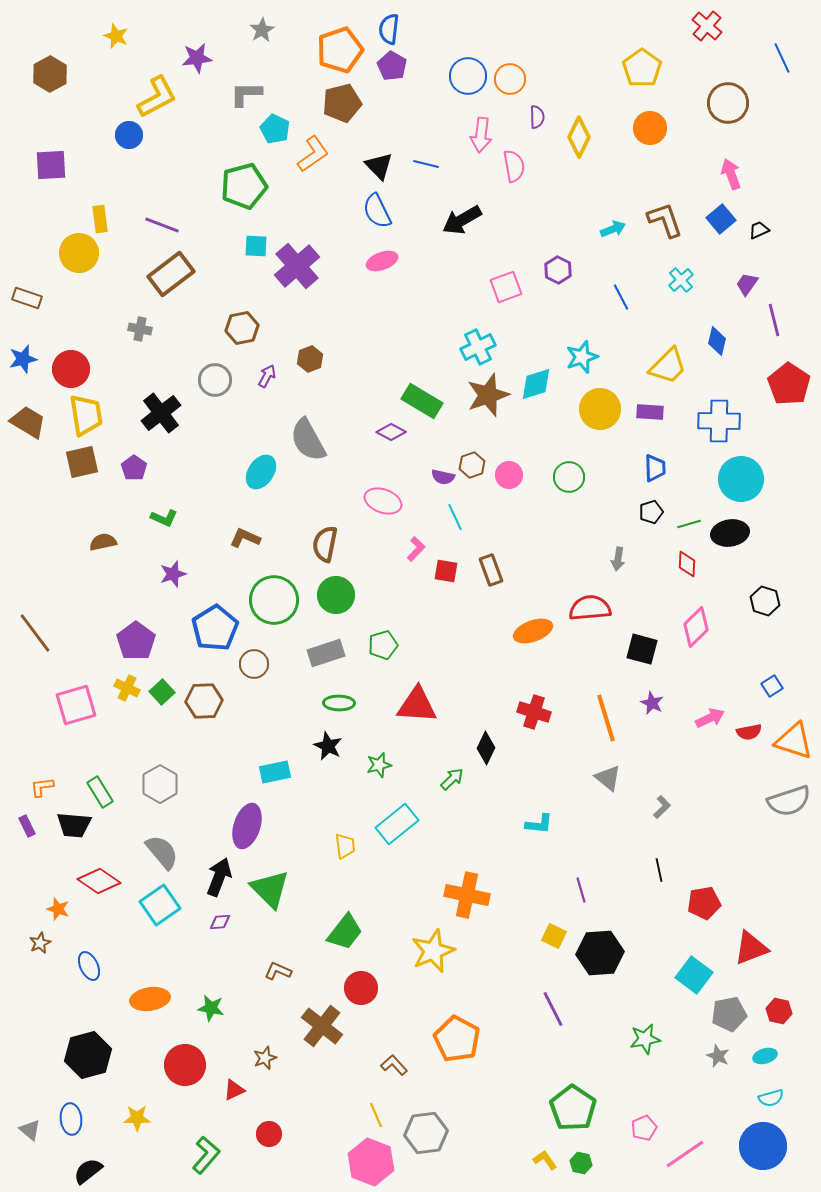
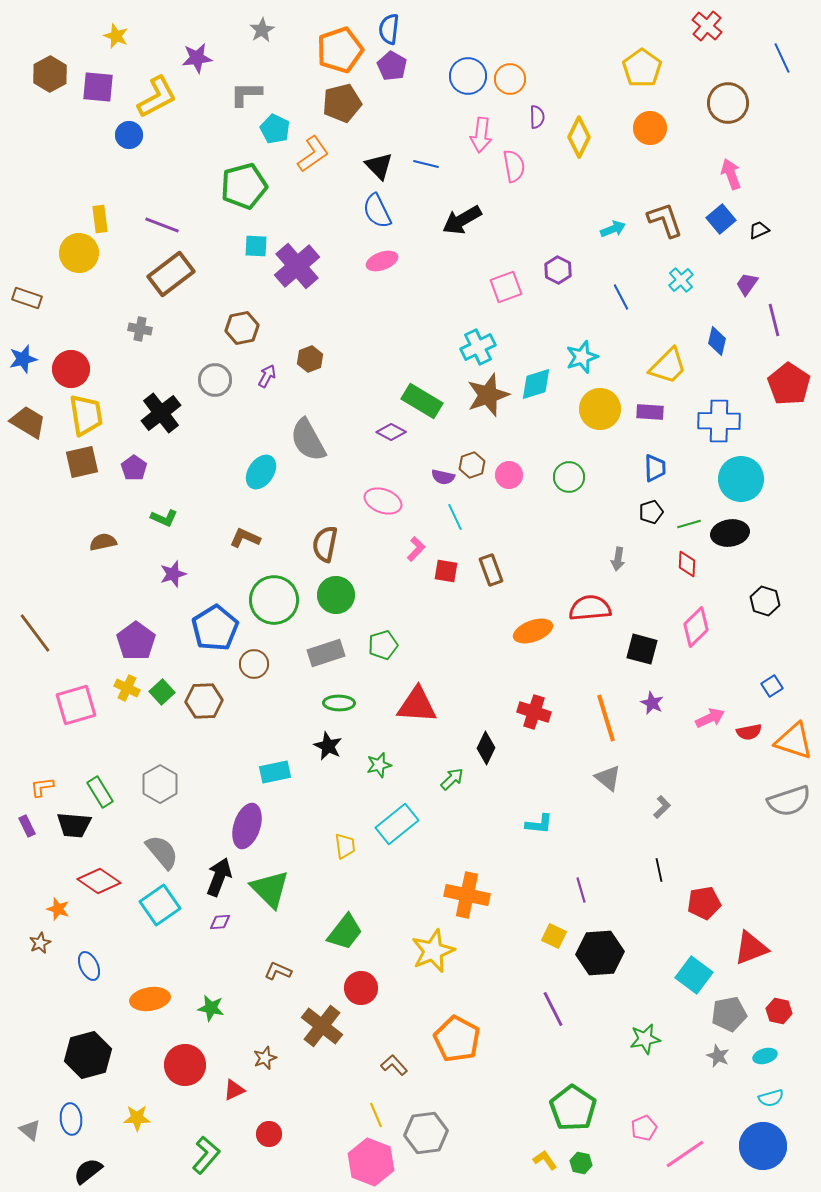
purple square at (51, 165): moved 47 px right, 78 px up; rotated 8 degrees clockwise
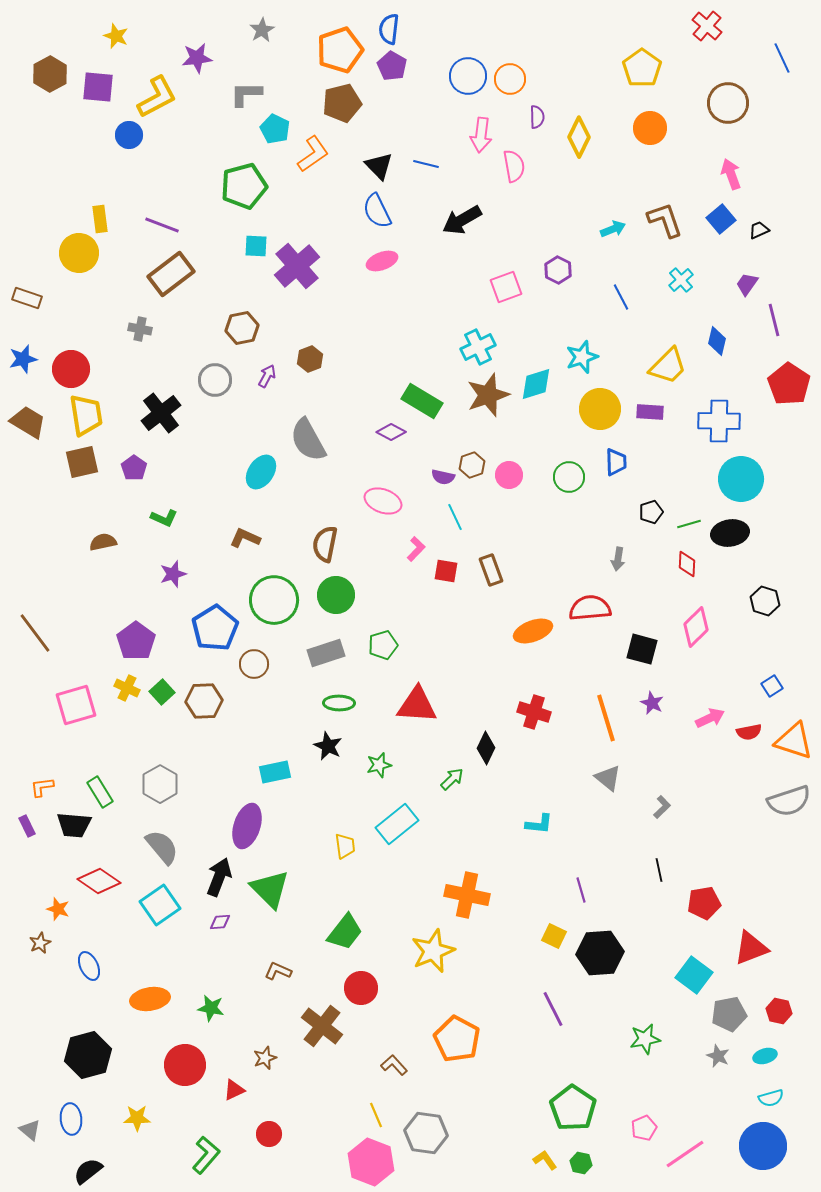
blue trapezoid at (655, 468): moved 39 px left, 6 px up
gray semicircle at (162, 852): moved 5 px up
gray hexagon at (426, 1133): rotated 15 degrees clockwise
